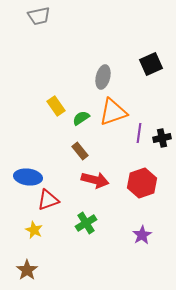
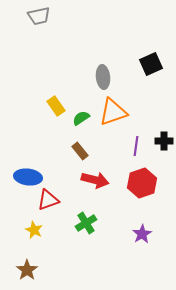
gray ellipse: rotated 20 degrees counterclockwise
purple line: moved 3 px left, 13 px down
black cross: moved 2 px right, 3 px down; rotated 12 degrees clockwise
purple star: moved 1 px up
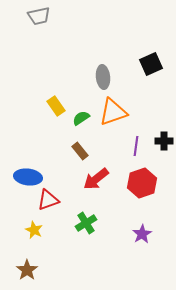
red arrow: moved 1 px right, 1 px up; rotated 128 degrees clockwise
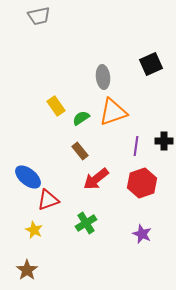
blue ellipse: rotated 32 degrees clockwise
purple star: rotated 18 degrees counterclockwise
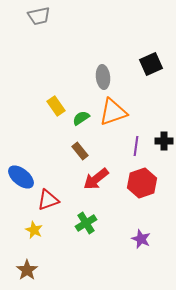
blue ellipse: moved 7 px left
purple star: moved 1 px left, 5 px down
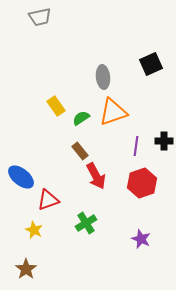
gray trapezoid: moved 1 px right, 1 px down
red arrow: moved 3 px up; rotated 80 degrees counterclockwise
brown star: moved 1 px left, 1 px up
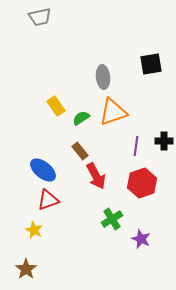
black square: rotated 15 degrees clockwise
blue ellipse: moved 22 px right, 7 px up
green cross: moved 26 px right, 4 px up
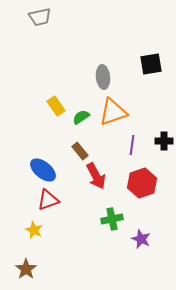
green semicircle: moved 1 px up
purple line: moved 4 px left, 1 px up
green cross: rotated 20 degrees clockwise
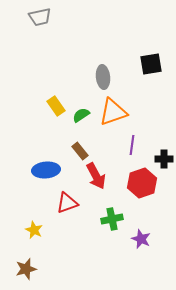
green semicircle: moved 2 px up
black cross: moved 18 px down
blue ellipse: moved 3 px right; rotated 44 degrees counterclockwise
red triangle: moved 19 px right, 3 px down
brown star: rotated 20 degrees clockwise
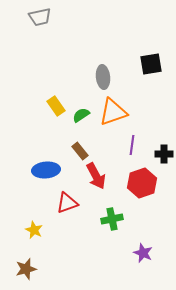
black cross: moved 5 px up
purple star: moved 2 px right, 14 px down
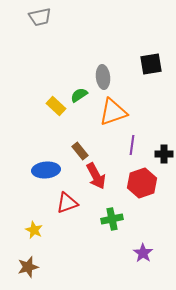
yellow rectangle: rotated 12 degrees counterclockwise
green semicircle: moved 2 px left, 20 px up
purple star: rotated 12 degrees clockwise
brown star: moved 2 px right, 2 px up
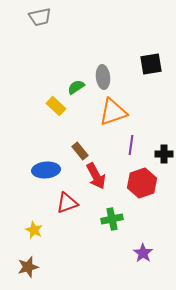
green semicircle: moved 3 px left, 8 px up
purple line: moved 1 px left
